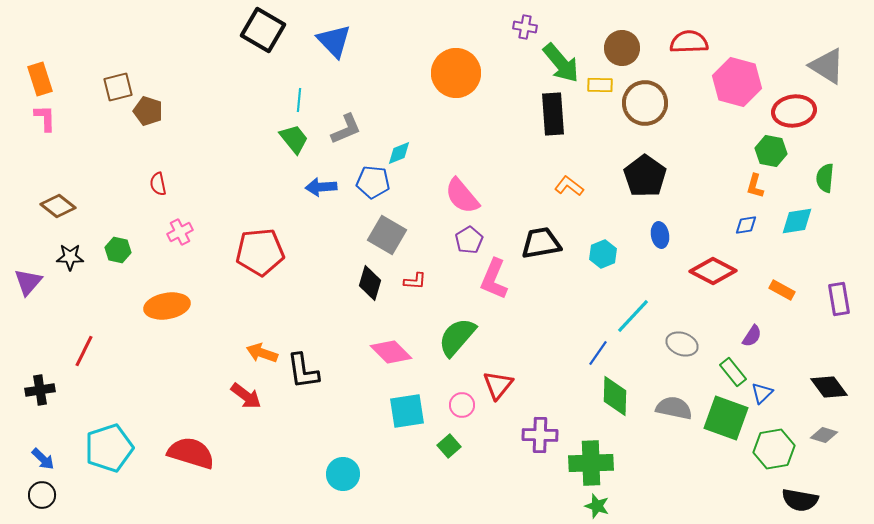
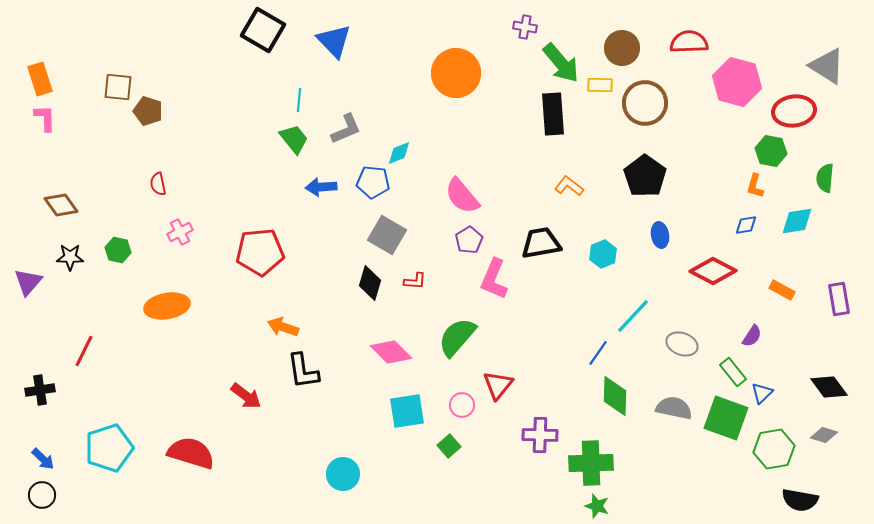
brown square at (118, 87): rotated 20 degrees clockwise
brown diamond at (58, 206): moved 3 px right, 1 px up; rotated 16 degrees clockwise
orange arrow at (262, 353): moved 21 px right, 26 px up
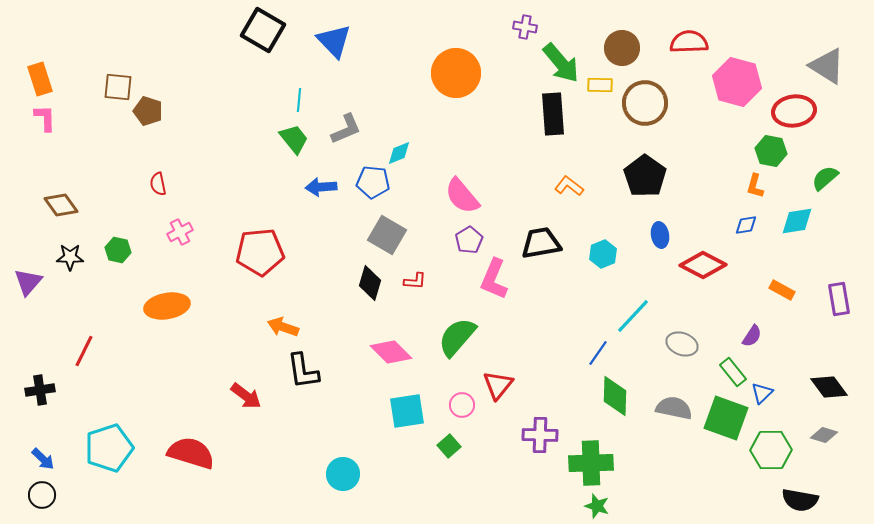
green semicircle at (825, 178): rotated 44 degrees clockwise
red diamond at (713, 271): moved 10 px left, 6 px up
green hexagon at (774, 449): moved 3 px left, 1 px down; rotated 9 degrees clockwise
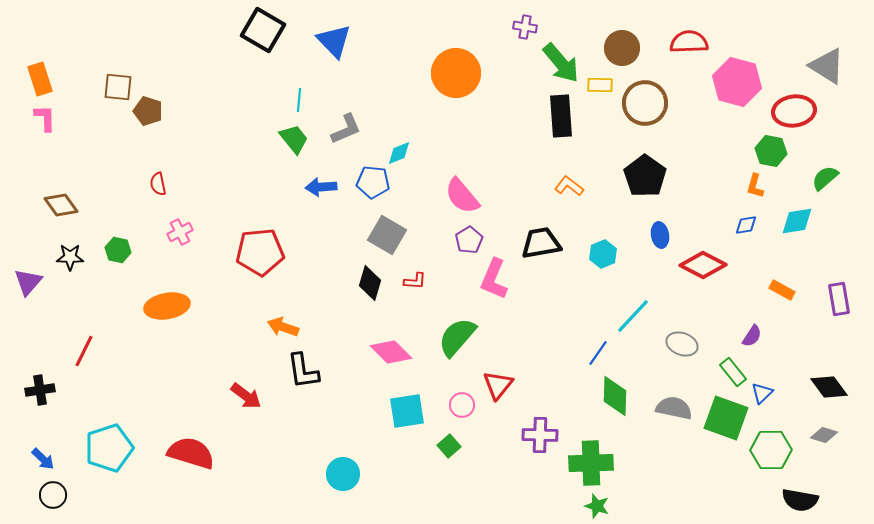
black rectangle at (553, 114): moved 8 px right, 2 px down
black circle at (42, 495): moved 11 px right
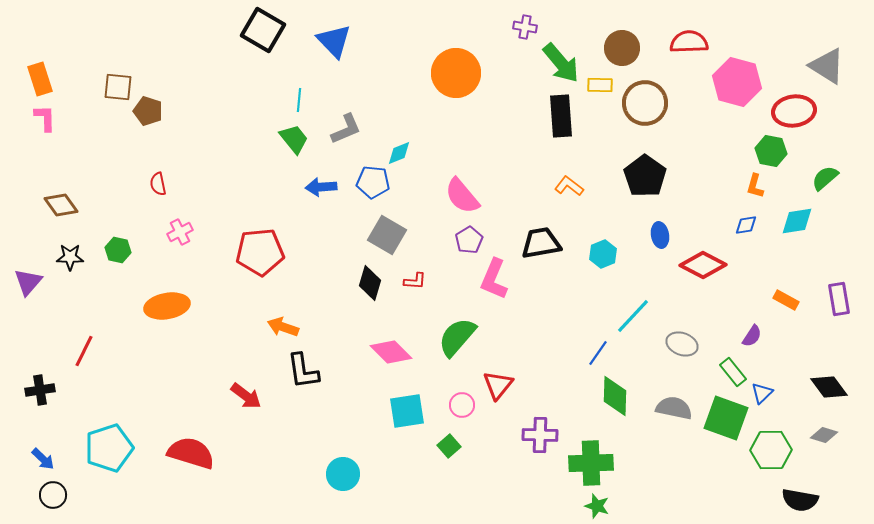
orange rectangle at (782, 290): moved 4 px right, 10 px down
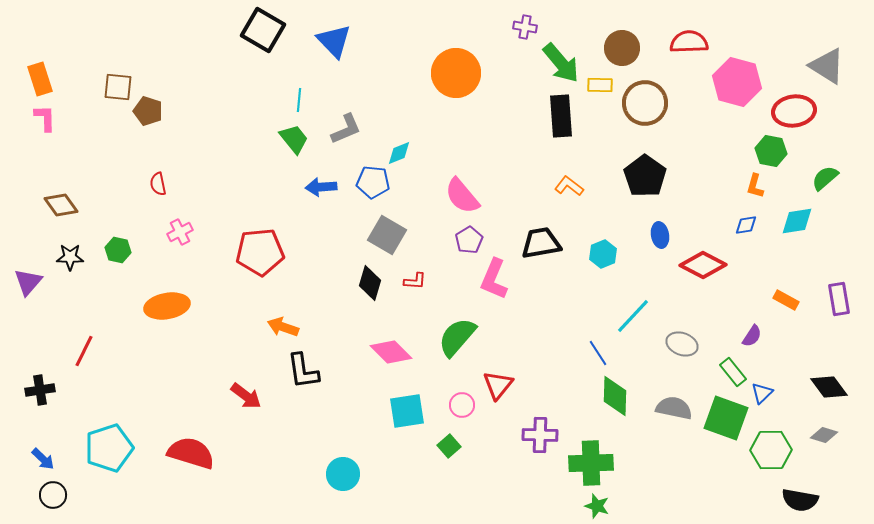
blue line at (598, 353): rotated 68 degrees counterclockwise
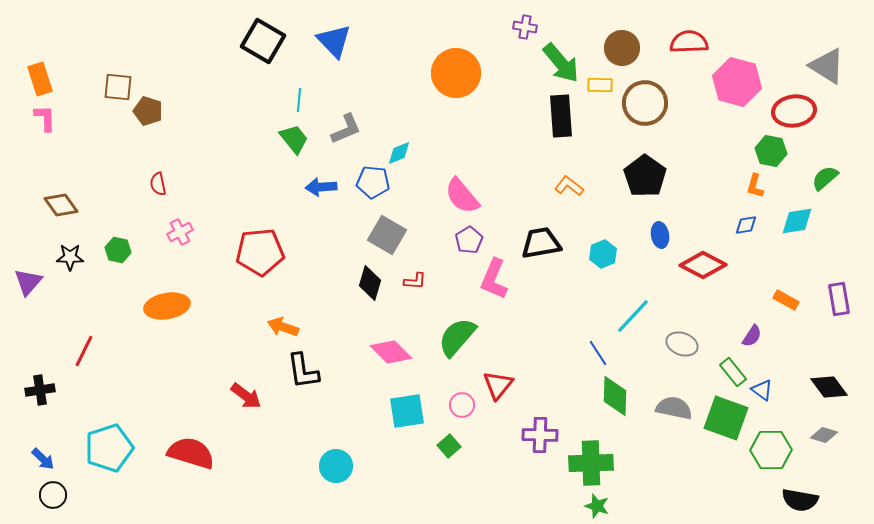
black square at (263, 30): moved 11 px down
blue triangle at (762, 393): moved 3 px up; rotated 40 degrees counterclockwise
cyan circle at (343, 474): moved 7 px left, 8 px up
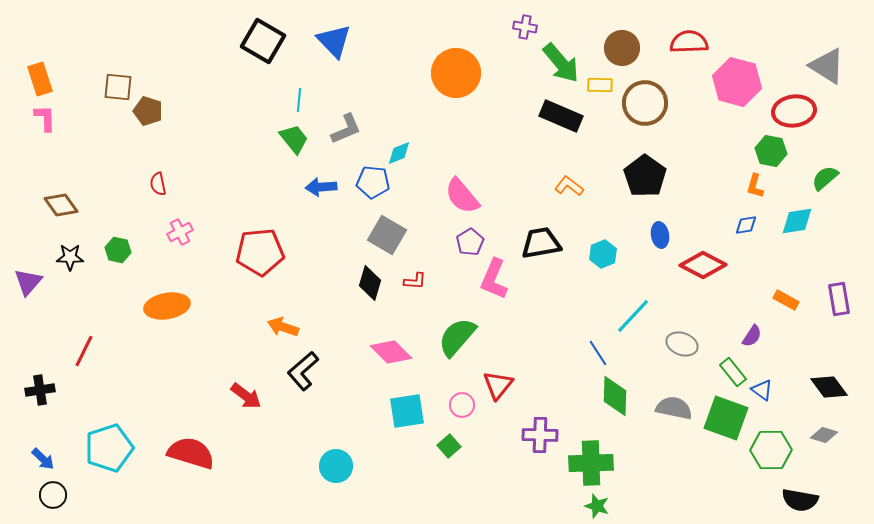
black rectangle at (561, 116): rotated 63 degrees counterclockwise
purple pentagon at (469, 240): moved 1 px right, 2 px down
black L-shape at (303, 371): rotated 57 degrees clockwise
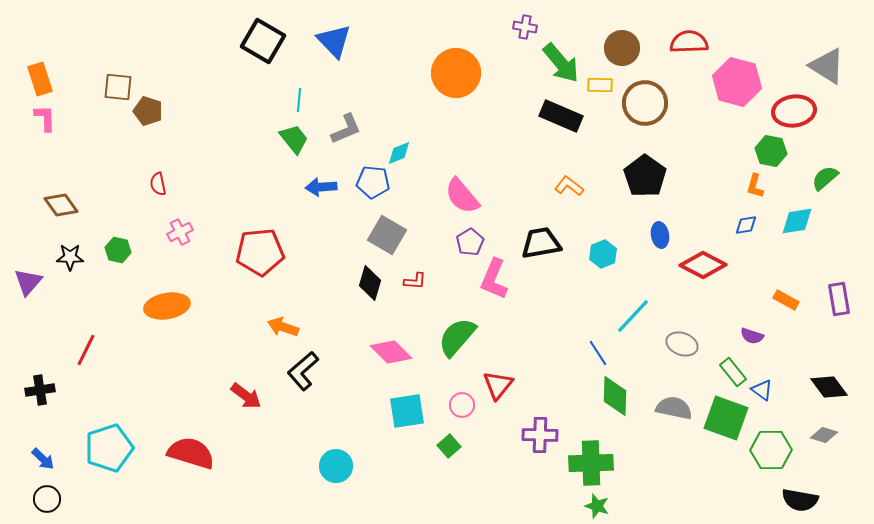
purple semicircle at (752, 336): rotated 75 degrees clockwise
red line at (84, 351): moved 2 px right, 1 px up
black circle at (53, 495): moved 6 px left, 4 px down
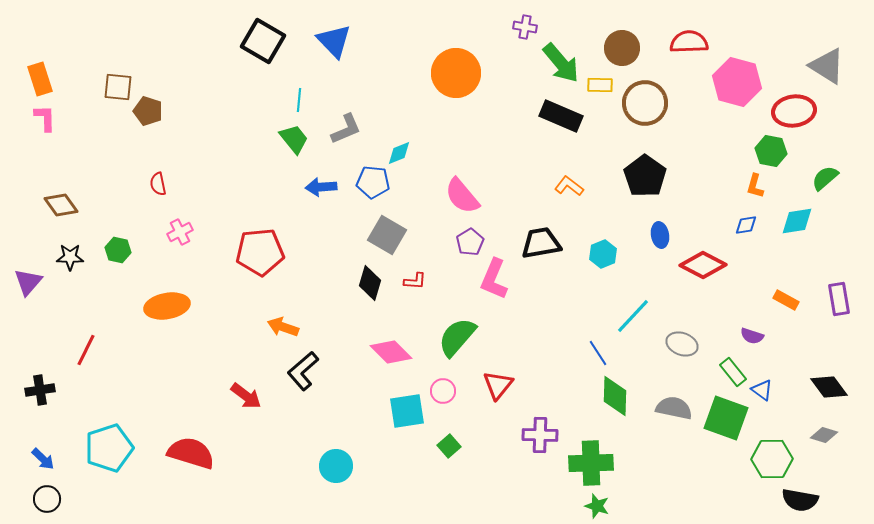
pink circle at (462, 405): moved 19 px left, 14 px up
green hexagon at (771, 450): moved 1 px right, 9 px down
